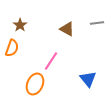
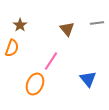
brown triangle: rotated 21 degrees clockwise
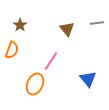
orange semicircle: moved 2 px down
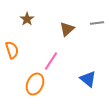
brown star: moved 7 px right, 6 px up
brown triangle: rotated 28 degrees clockwise
orange semicircle: rotated 36 degrees counterclockwise
blue triangle: rotated 12 degrees counterclockwise
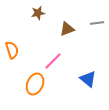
brown star: moved 11 px right, 6 px up; rotated 24 degrees clockwise
brown triangle: rotated 21 degrees clockwise
pink line: moved 2 px right; rotated 12 degrees clockwise
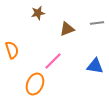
blue triangle: moved 7 px right, 13 px up; rotated 30 degrees counterclockwise
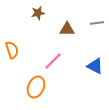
brown triangle: rotated 21 degrees clockwise
blue triangle: rotated 18 degrees clockwise
orange ellipse: moved 1 px right, 3 px down
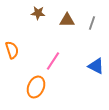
brown star: rotated 16 degrees clockwise
gray line: moved 5 px left; rotated 64 degrees counterclockwise
brown triangle: moved 9 px up
pink line: rotated 12 degrees counterclockwise
blue triangle: moved 1 px right
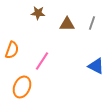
brown triangle: moved 4 px down
orange semicircle: rotated 36 degrees clockwise
pink line: moved 11 px left
orange ellipse: moved 14 px left
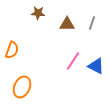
pink line: moved 31 px right
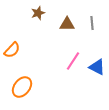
brown star: rotated 24 degrees counterclockwise
gray line: rotated 24 degrees counterclockwise
orange semicircle: rotated 24 degrees clockwise
blue triangle: moved 1 px right, 1 px down
orange ellipse: rotated 15 degrees clockwise
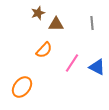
brown triangle: moved 11 px left
orange semicircle: moved 32 px right
pink line: moved 1 px left, 2 px down
